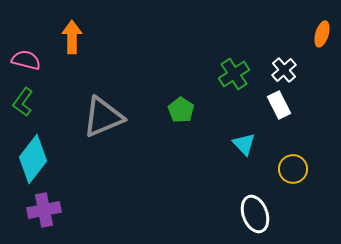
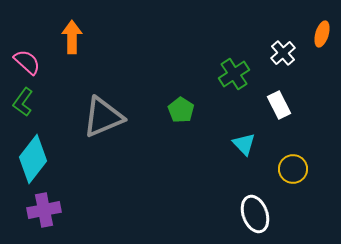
pink semicircle: moved 1 px right, 2 px down; rotated 28 degrees clockwise
white cross: moved 1 px left, 17 px up
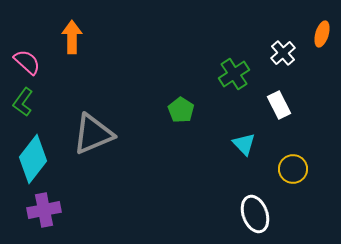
gray triangle: moved 10 px left, 17 px down
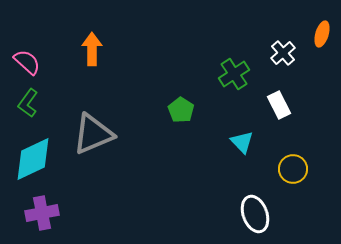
orange arrow: moved 20 px right, 12 px down
green L-shape: moved 5 px right, 1 px down
cyan triangle: moved 2 px left, 2 px up
cyan diamond: rotated 27 degrees clockwise
purple cross: moved 2 px left, 3 px down
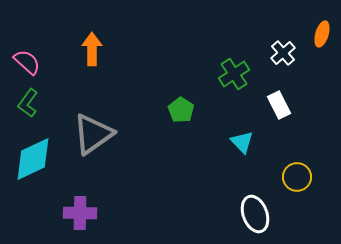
gray triangle: rotated 12 degrees counterclockwise
yellow circle: moved 4 px right, 8 px down
purple cross: moved 38 px right; rotated 12 degrees clockwise
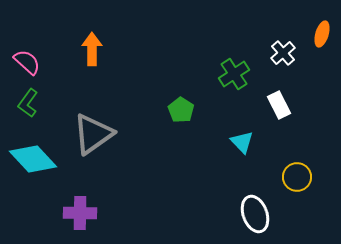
cyan diamond: rotated 72 degrees clockwise
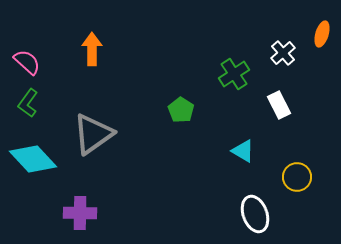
cyan triangle: moved 1 px right, 9 px down; rotated 15 degrees counterclockwise
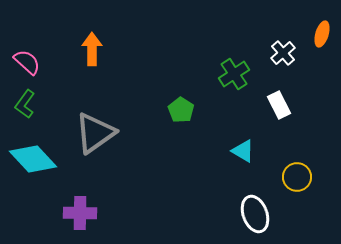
green L-shape: moved 3 px left, 1 px down
gray triangle: moved 2 px right, 1 px up
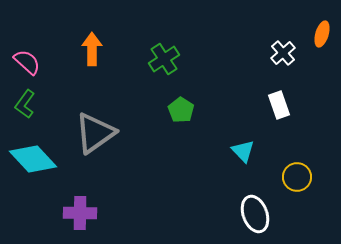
green cross: moved 70 px left, 15 px up
white rectangle: rotated 8 degrees clockwise
cyan triangle: rotated 15 degrees clockwise
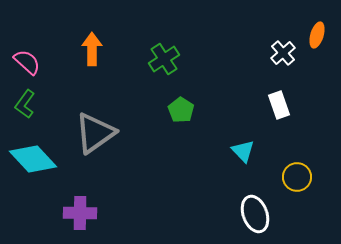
orange ellipse: moved 5 px left, 1 px down
